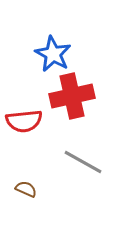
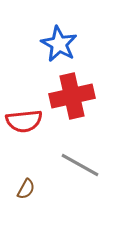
blue star: moved 6 px right, 10 px up
gray line: moved 3 px left, 3 px down
brown semicircle: rotated 95 degrees clockwise
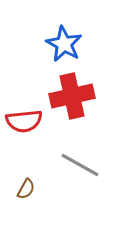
blue star: moved 5 px right
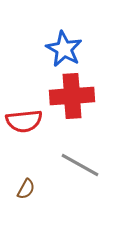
blue star: moved 5 px down
red cross: rotated 9 degrees clockwise
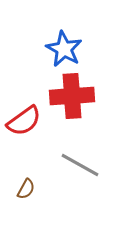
red semicircle: rotated 30 degrees counterclockwise
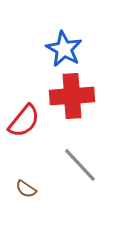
red semicircle: rotated 15 degrees counterclockwise
gray line: rotated 18 degrees clockwise
brown semicircle: rotated 95 degrees clockwise
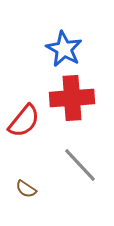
red cross: moved 2 px down
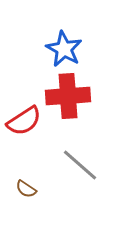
red cross: moved 4 px left, 2 px up
red semicircle: rotated 18 degrees clockwise
gray line: rotated 6 degrees counterclockwise
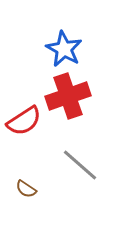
red cross: rotated 15 degrees counterclockwise
